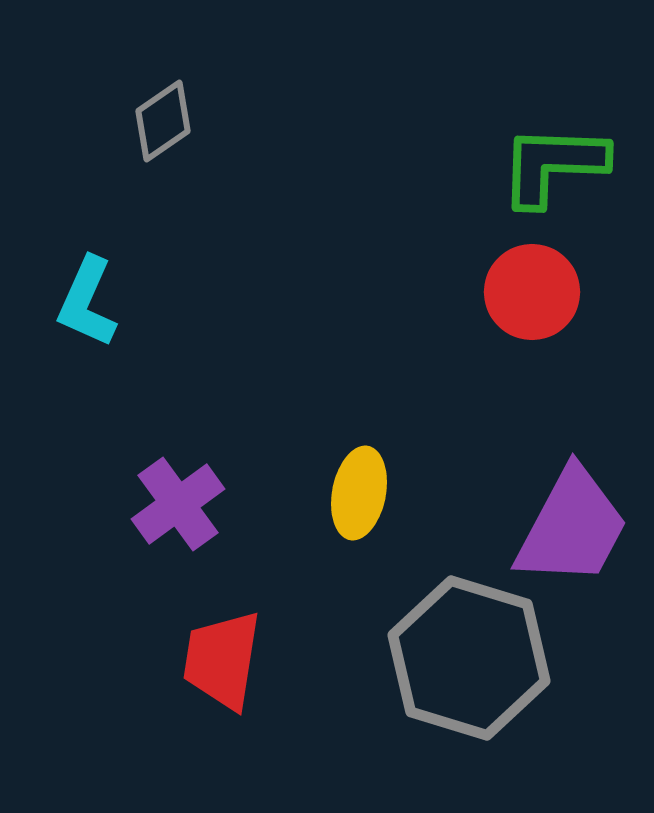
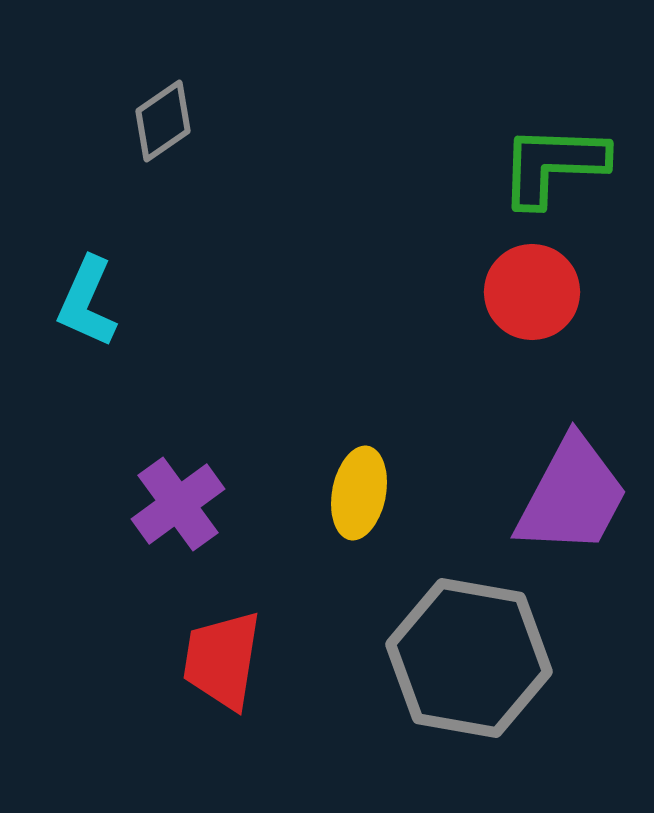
purple trapezoid: moved 31 px up
gray hexagon: rotated 7 degrees counterclockwise
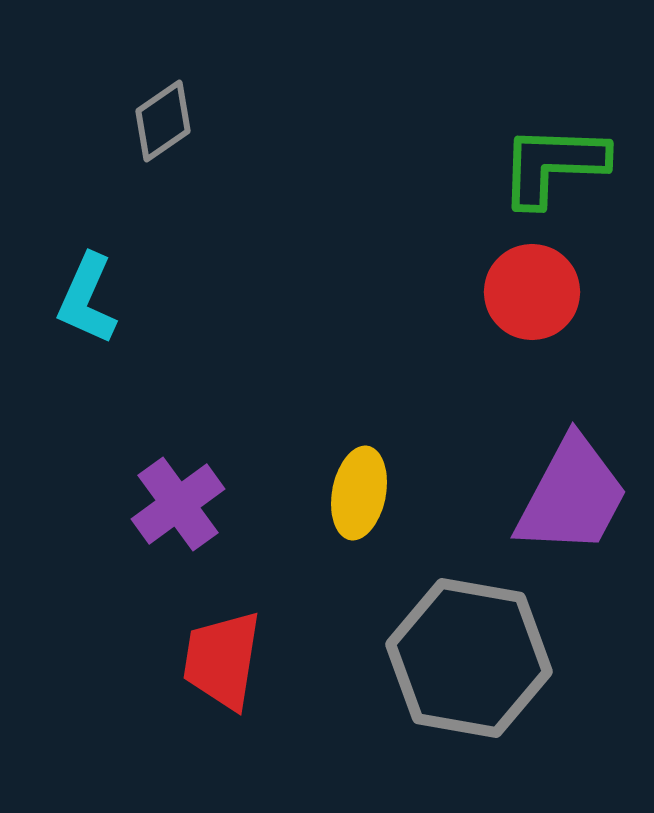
cyan L-shape: moved 3 px up
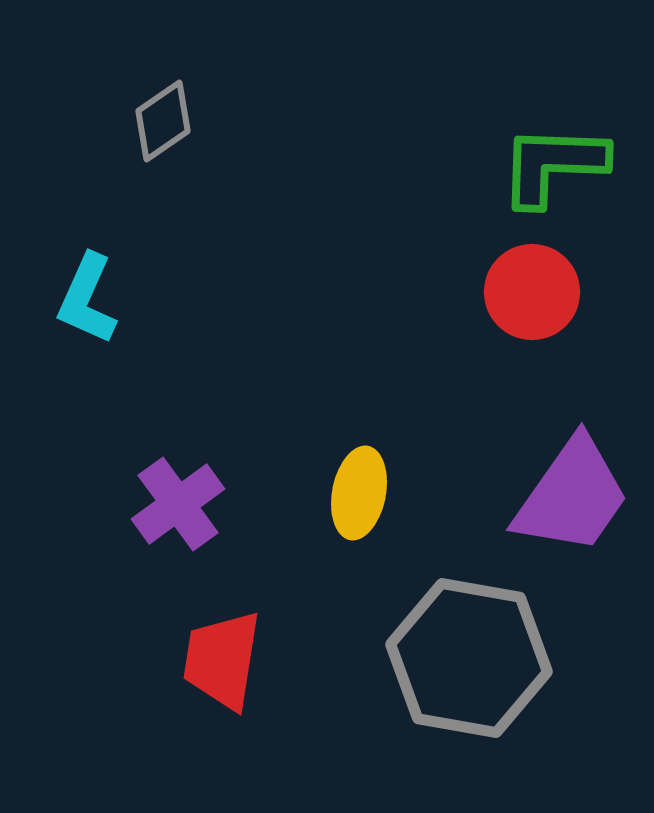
purple trapezoid: rotated 7 degrees clockwise
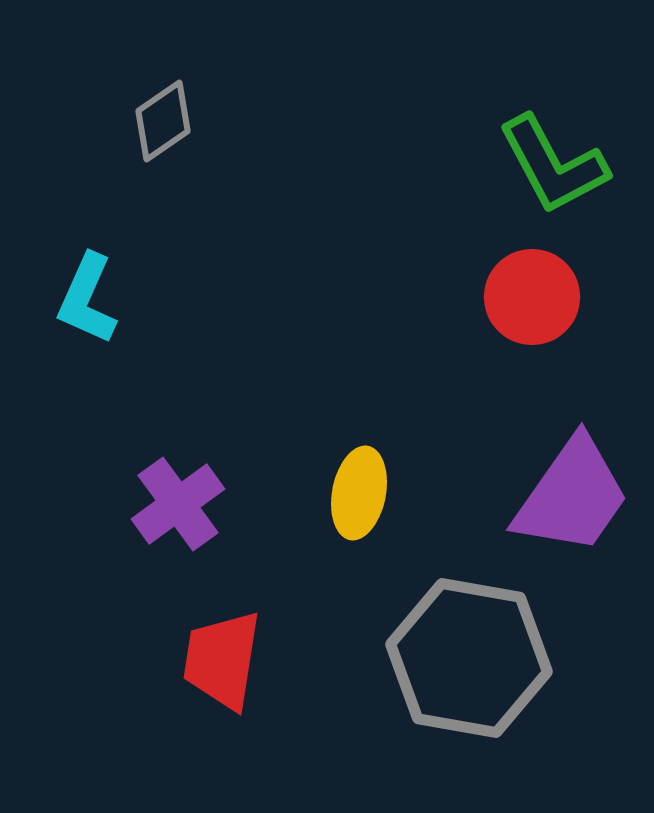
green L-shape: rotated 120 degrees counterclockwise
red circle: moved 5 px down
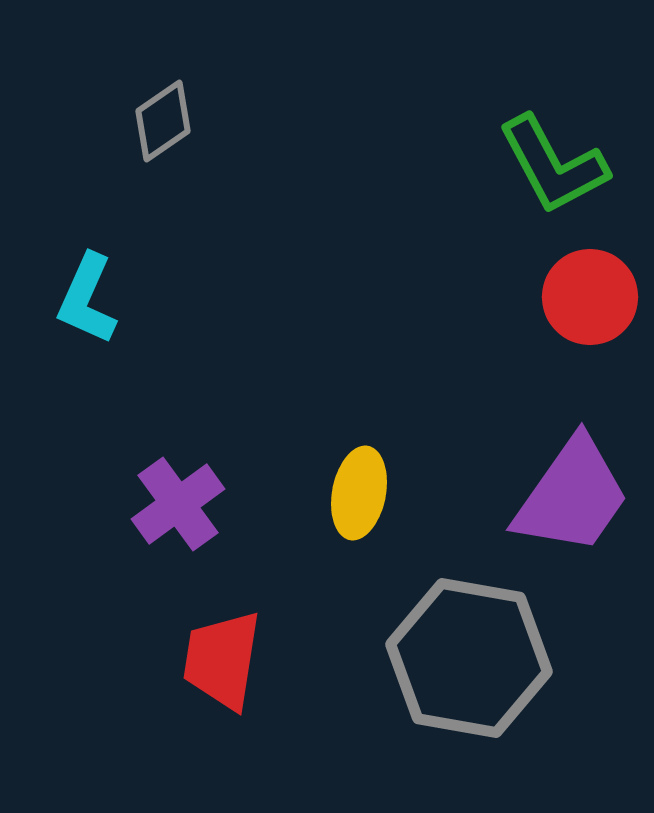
red circle: moved 58 px right
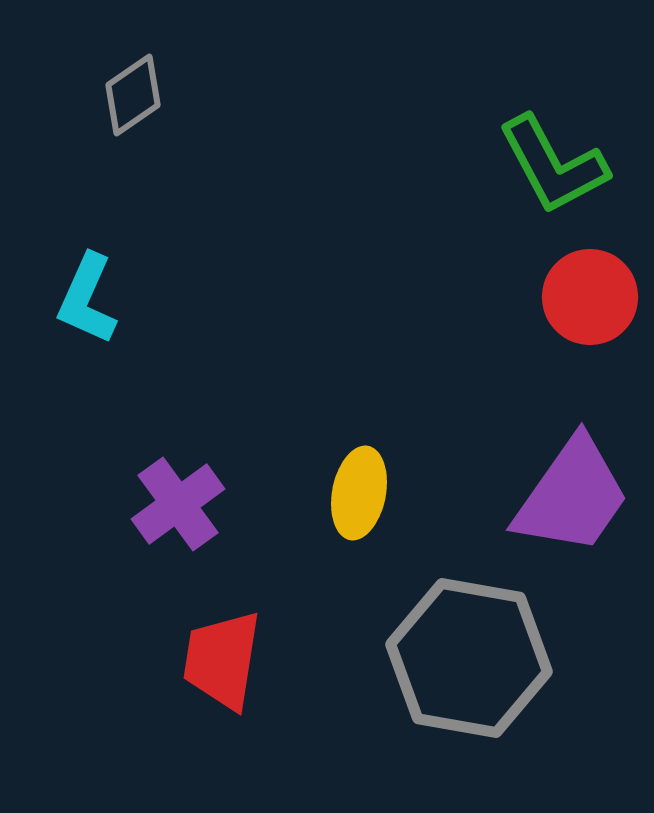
gray diamond: moved 30 px left, 26 px up
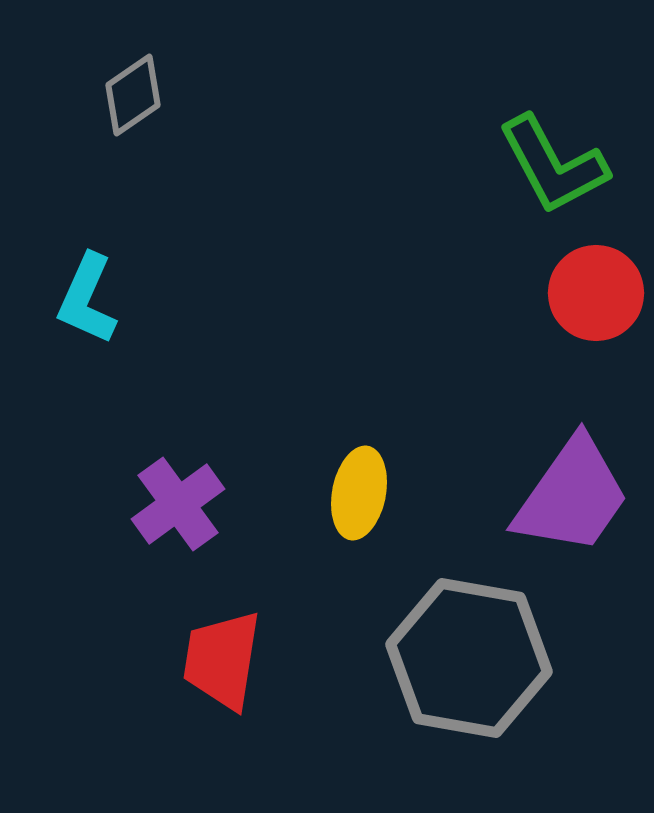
red circle: moved 6 px right, 4 px up
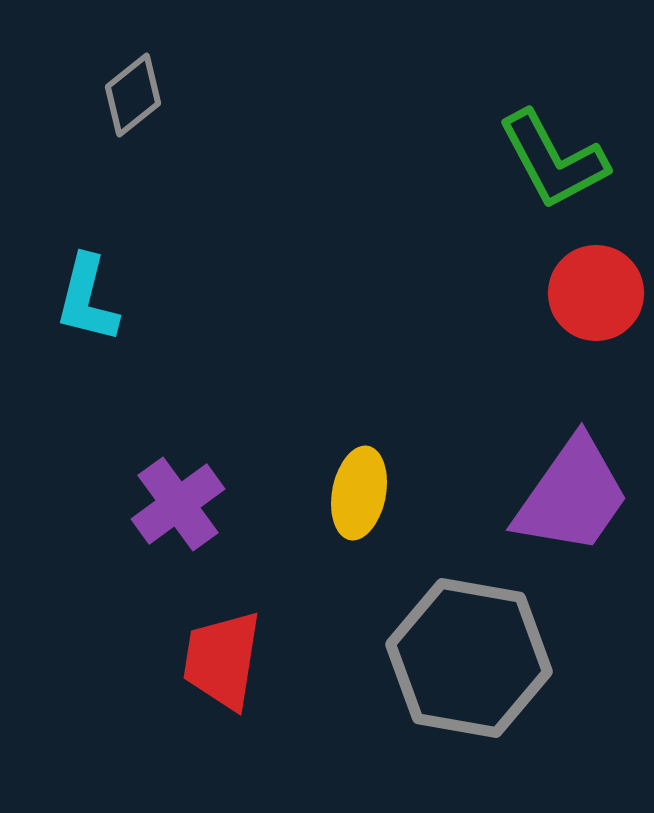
gray diamond: rotated 4 degrees counterclockwise
green L-shape: moved 5 px up
cyan L-shape: rotated 10 degrees counterclockwise
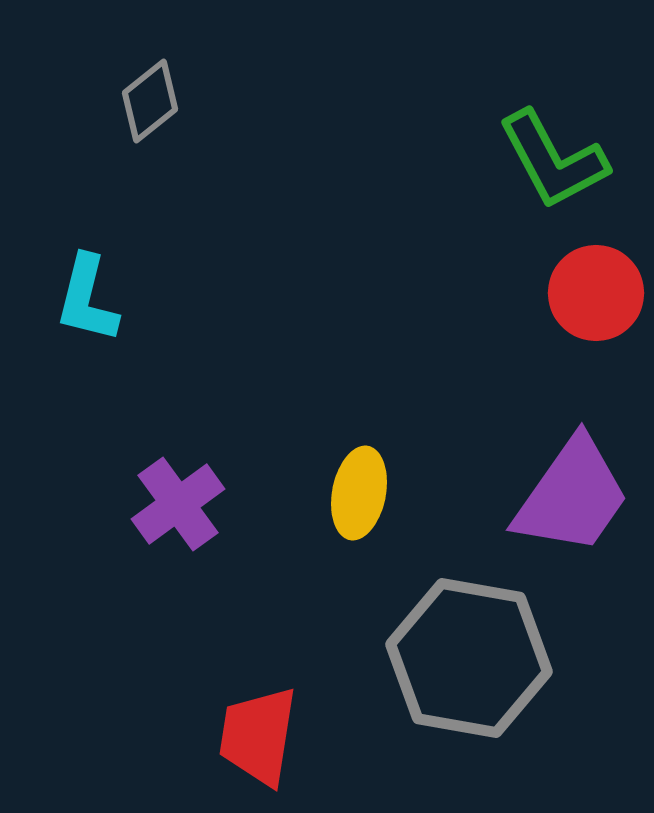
gray diamond: moved 17 px right, 6 px down
red trapezoid: moved 36 px right, 76 px down
